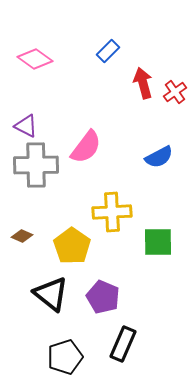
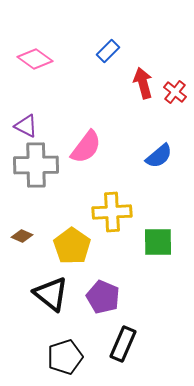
red cross: rotated 15 degrees counterclockwise
blue semicircle: moved 1 px up; rotated 12 degrees counterclockwise
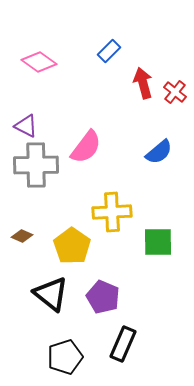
blue rectangle: moved 1 px right
pink diamond: moved 4 px right, 3 px down
blue semicircle: moved 4 px up
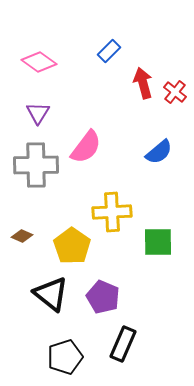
purple triangle: moved 12 px right, 13 px up; rotated 35 degrees clockwise
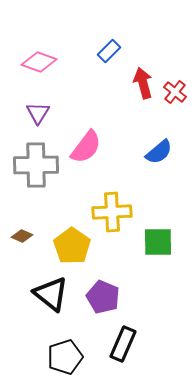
pink diamond: rotated 16 degrees counterclockwise
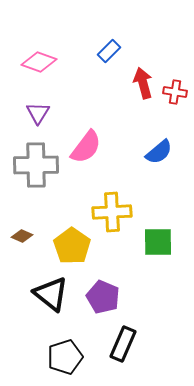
red cross: rotated 30 degrees counterclockwise
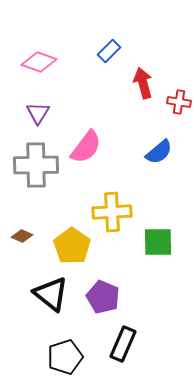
red cross: moved 4 px right, 10 px down
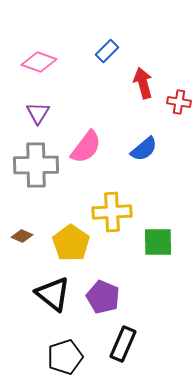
blue rectangle: moved 2 px left
blue semicircle: moved 15 px left, 3 px up
yellow pentagon: moved 1 px left, 3 px up
black triangle: moved 2 px right
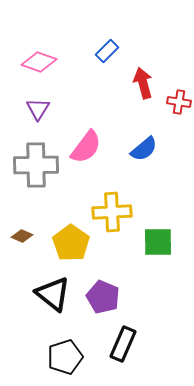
purple triangle: moved 4 px up
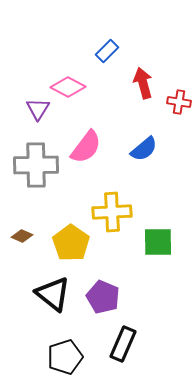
pink diamond: moved 29 px right, 25 px down; rotated 8 degrees clockwise
